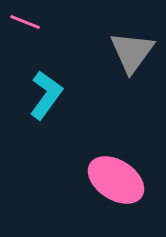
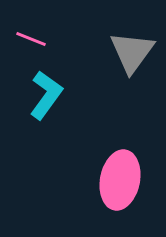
pink line: moved 6 px right, 17 px down
pink ellipse: moved 4 px right; rotated 68 degrees clockwise
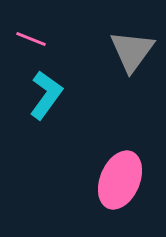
gray triangle: moved 1 px up
pink ellipse: rotated 12 degrees clockwise
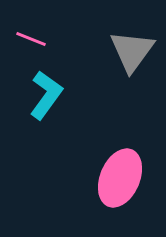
pink ellipse: moved 2 px up
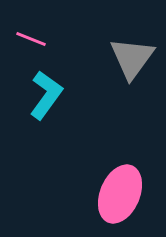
gray triangle: moved 7 px down
pink ellipse: moved 16 px down
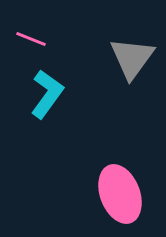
cyan L-shape: moved 1 px right, 1 px up
pink ellipse: rotated 44 degrees counterclockwise
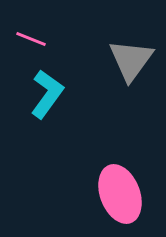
gray triangle: moved 1 px left, 2 px down
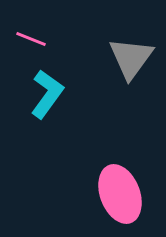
gray triangle: moved 2 px up
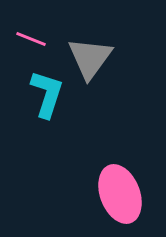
gray triangle: moved 41 px left
cyan L-shape: rotated 18 degrees counterclockwise
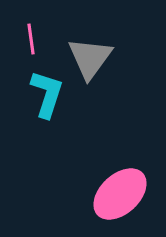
pink line: rotated 60 degrees clockwise
pink ellipse: rotated 68 degrees clockwise
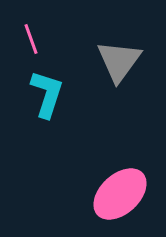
pink line: rotated 12 degrees counterclockwise
gray triangle: moved 29 px right, 3 px down
